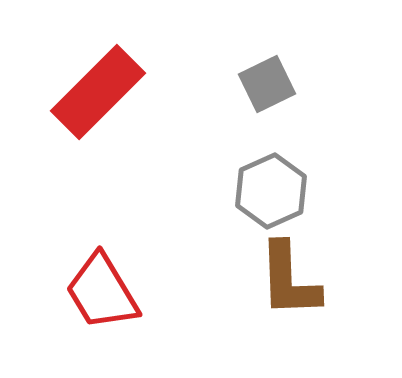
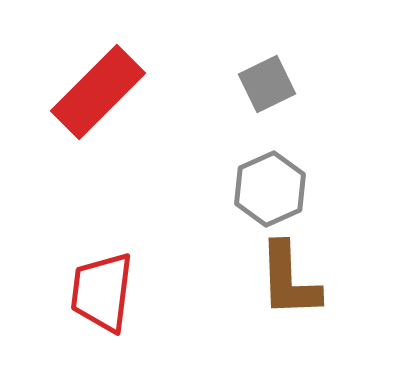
gray hexagon: moved 1 px left, 2 px up
red trapezoid: rotated 38 degrees clockwise
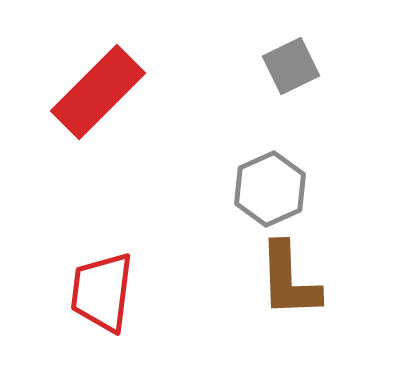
gray square: moved 24 px right, 18 px up
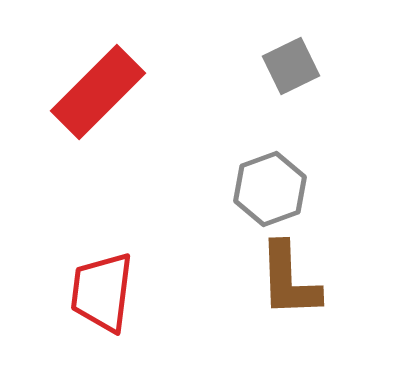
gray hexagon: rotated 4 degrees clockwise
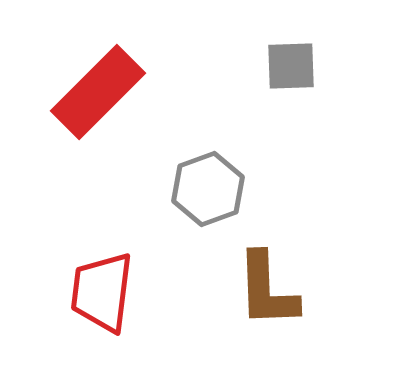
gray square: rotated 24 degrees clockwise
gray hexagon: moved 62 px left
brown L-shape: moved 22 px left, 10 px down
